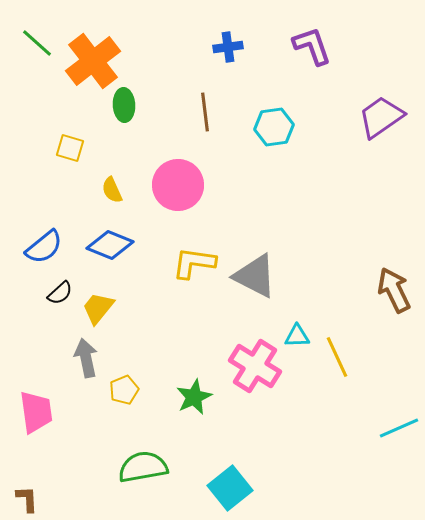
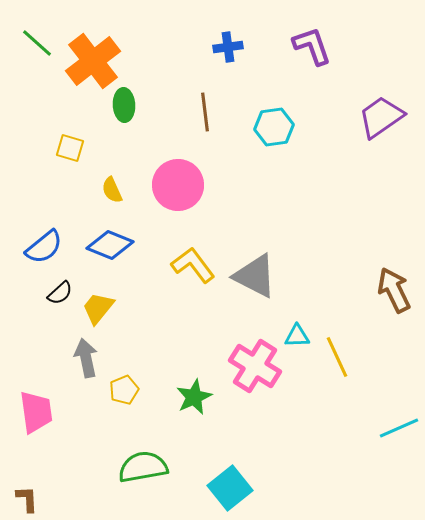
yellow L-shape: moved 1 px left, 2 px down; rotated 45 degrees clockwise
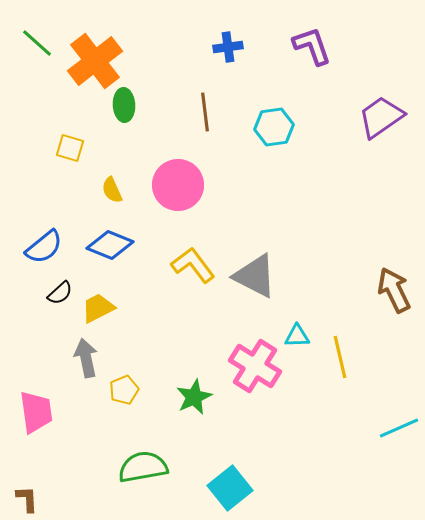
orange cross: moved 2 px right
yellow trapezoid: rotated 24 degrees clockwise
yellow line: moved 3 px right; rotated 12 degrees clockwise
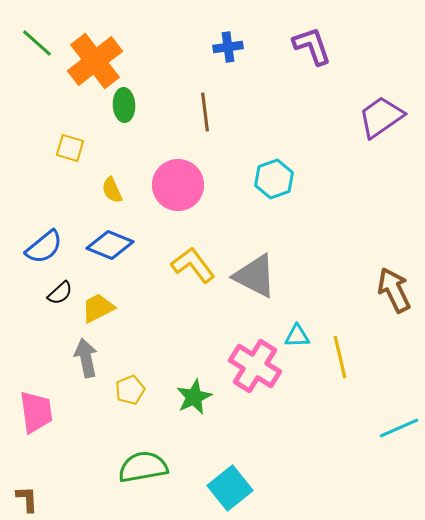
cyan hexagon: moved 52 px down; rotated 12 degrees counterclockwise
yellow pentagon: moved 6 px right
